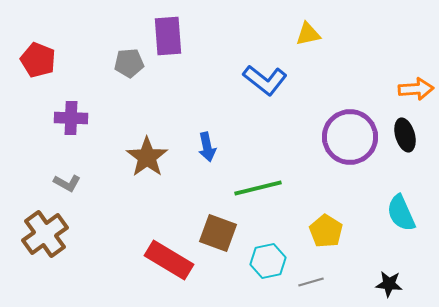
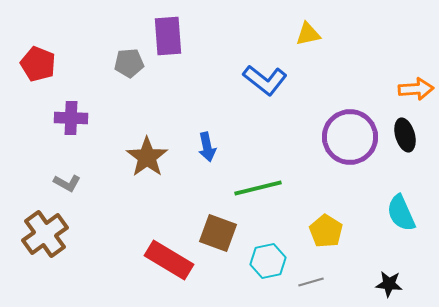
red pentagon: moved 4 px down
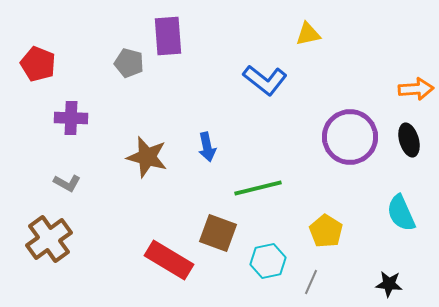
gray pentagon: rotated 20 degrees clockwise
black ellipse: moved 4 px right, 5 px down
brown star: rotated 21 degrees counterclockwise
brown cross: moved 4 px right, 5 px down
gray line: rotated 50 degrees counterclockwise
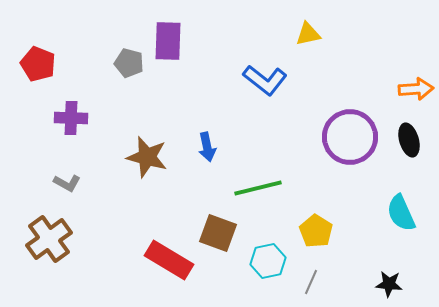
purple rectangle: moved 5 px down; rotated 6 degrees clockwise
yellow pentagon: moved 10 px left
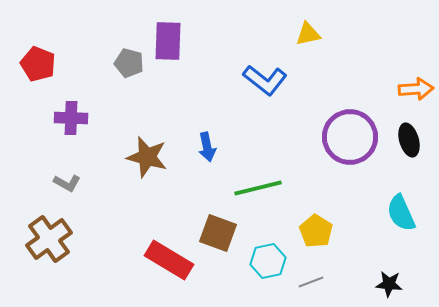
gray line: rotated 45 degrees clockwise
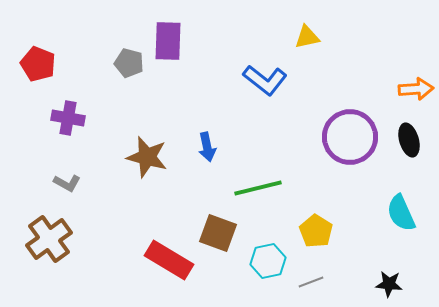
yellow triangle: moved 1 px left, 3 px down
purple cross: moved 3 px left; rotated 8 degrees clockwise
